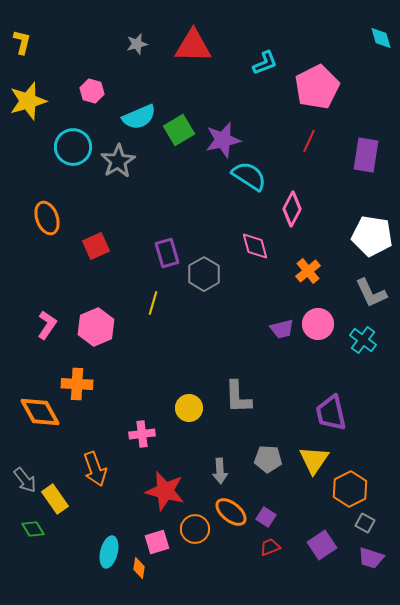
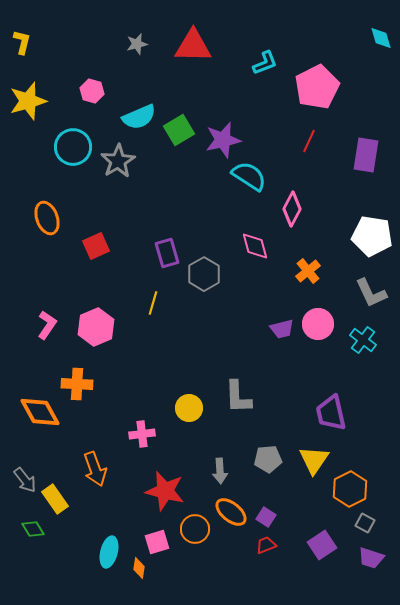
gray pentagon at (268, 459): rotated 8 degrees counterclockwise
red trapezoid at (270, 547): moved 4 px left, 2 px up
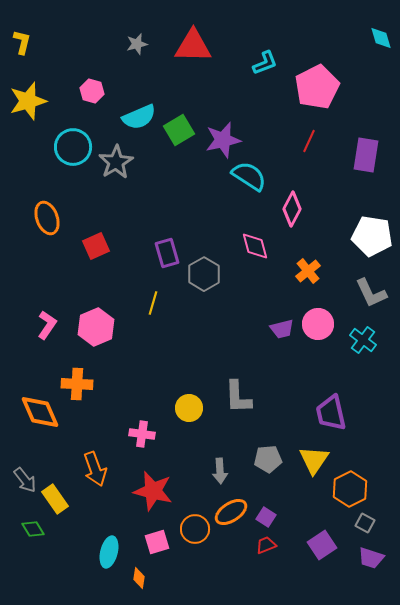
gray star at (118, 161): moved 2 px left, 1 px down
orange diamond at (40, 412): rotated 6 degrees clockwise
pink cross at (142, 434): rotated 15 degrees clockwise
red star at (165, 491): moved 12 px left
orange ellipse at (231, 512): rotated 72 degrees counterclockwise
orange diamond at (139, 568): moved 10 px down
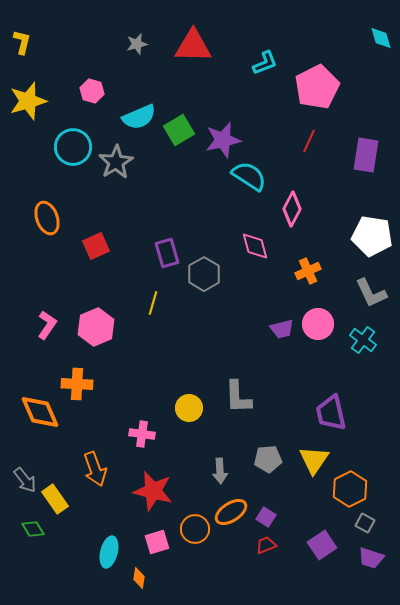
orange cross at (308, 271): rotated 15 degrees clockwise
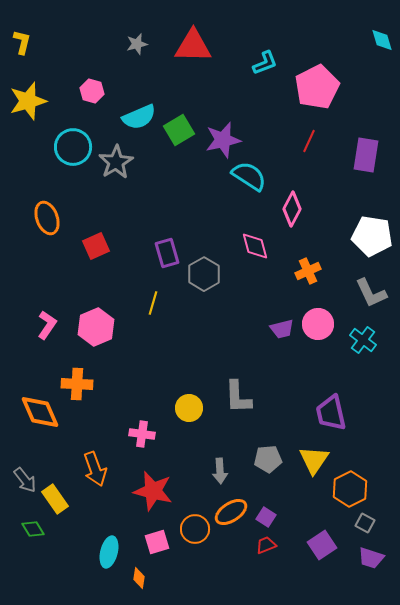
cyan diamond at (381, 38): moved 1 px right, 2 px down
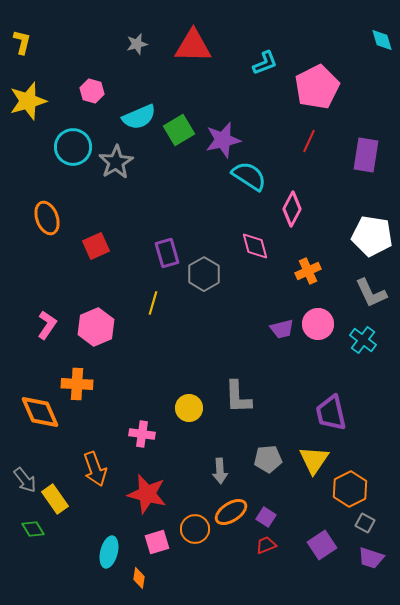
red star at (153, 491): moved 6 px left, 3 px down
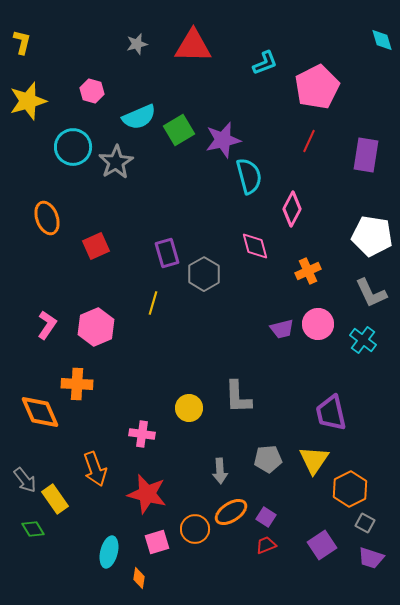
cyan semicircle at (249, 176): rotated 42 degrees clockwise
